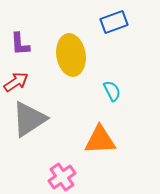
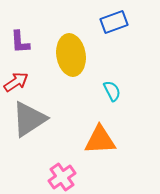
purple L-shape: moved 2 px up
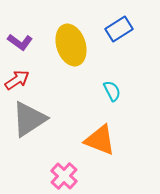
blue rectangle: moved 5 px right, 7 px down; rotated 12 degrees counterclockwise
purple L-shape: rotated 50 degrees counterclockwise
yellow ellipse: moved 10 px up; rotated 9 degrees counterclockwise
red arrow: moved 1 px right, 2 px up
orange triangle: rotated 24 degrees clockwise
pink cross: moved 2 px right, 1 px up; rotated 12 degrees counterclockwise
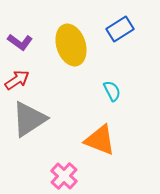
blue rectangle: moved 1 px right
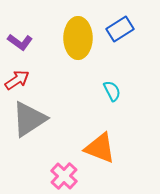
yellow ellipse: moved 7 px right, 7 px up; rotated 18 degrees clockwise
orange triangle: moved 8 px down
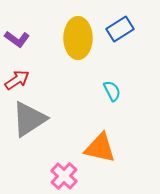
purple L-shape: moved 3 px left, 3 px up
orange triangle: rotated 8 degrees counterclockwise
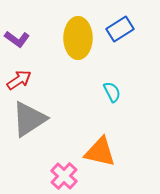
red arrow: moved 2 px right
cyan semicircle: moved 1 px down
orange triangle: moved 4 px down
